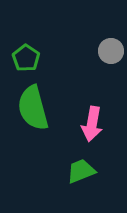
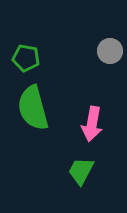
gray circle: moved 1 px left
green pentagon: rotated 24 degrees counterclockwise
green trapezoid: rotated 40 degrees counterclockwise
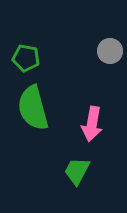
green trapezoid: moved 4 px left
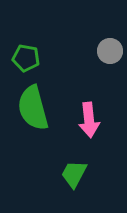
pink arrow: moved 3 px left, 4 px up; rotated 16 degrees counterclockwise
green trapezoid: moved 3 px left, 3 px down
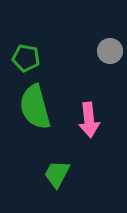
green semicircle: moved 2 px right, 1 px up
green trapezoid: moved 17 px left
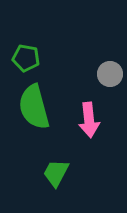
gray circle: moved 23 px down
green semicircle: moved 1 px left
green trapezoid: moved 1 px left, 1 px up
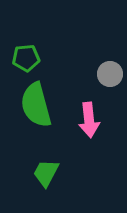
green pentagon: rotated 16 degrees counterclockwise
green semicircle: moved 2 px right, 2 px up
green trapezoid: moved 10 px left
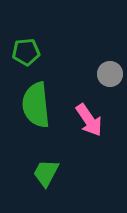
green pentagon: moved 6 px up
green semicircle: rotated 9 degrees clockwise
pink arrow: rotated 28 degrees counterclockwise
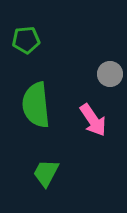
green pentagon: moved 12 px up
pink arrow: moved 4 px right
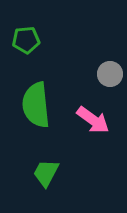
pink arrow: rotated 20 degrees counterclockwise
